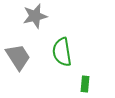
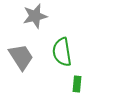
gray trapezoid: moved 3 px right
green rectangle: moved 8 px left
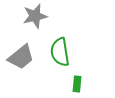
green semicircle: moved 2 px left
gray trapezoid: rotated 84 degrees clockwise
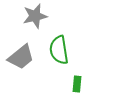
green semicircle: moved 1 px left, 2 px up
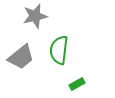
green semicircle: rotated 16 degrees clockwise
green rectangle: rotated 56 degrees clockwise
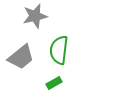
green rectangle: moved 23 px left, 1 px up
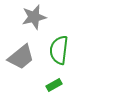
gray star: moved 1 px left, 1 px down
green rectangle: moved 2 px down
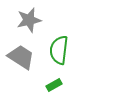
gray star: moved 5 px left, 3 px down
gray trapezoid: rotated 108 degrees counterclockwise
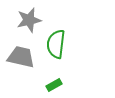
green semicircle: moved 3 px left, 6 px up
gray trapezoid: rotated 20 degrees counterclockwise
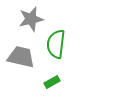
gray star: moved 2 px right, 1 px up
green rectangle: moved 2 px left, 3 px up
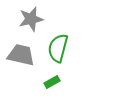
green semicircle: moved 2 px right, 4 px down; rotated 8 degrees clockwise
gray trapezoid: moved 2 px up
